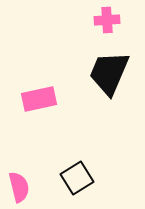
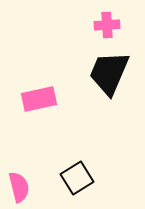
pink cross: moved 5 px down
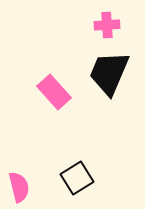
pink rectangle: moved 15 px right, 7 px up; rotated 60 degrees clockwise
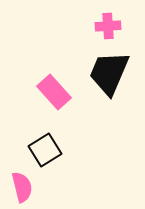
pink cross: moved 1 px right, 1 px down
black square: moved 32 px left, 28 px up
pink semicircle: moved 3 px right
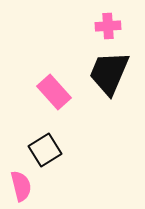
pink semicircle: moved 1 px left, 1 px up
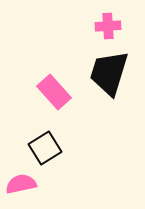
black trapezoid: rotated 6 degrees counterclockwise
black square: moved 2 px up
pink semicircle: moved 2 px up; rotated 88 degrees counterclockwise
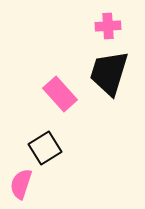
pink rectangle: moved 6 px right, 2 px down
pink semicircle: rotated 60 degrees counterclockwise
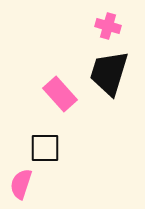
pink cross: rotated 20 degrees clockwise
black square: rotated 32 degrees clockwise
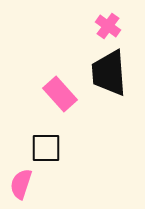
pink cross: rotated 20 degrees clockwise
black trapezoid: rotated 21 degrees counterclockwise
black square: moved 1 px right
